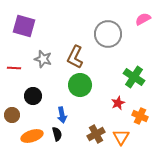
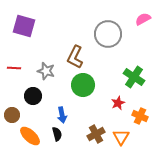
gray star: moved 3 px right, 12 px down
green circle: moved 3 px right
orange ellipse: moved 2 px left; rotated 60 degrees clockwise
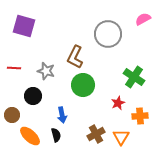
orange cross: rotated 28 degrees counterclockwise
black semicircle: moved 1 px left, 1 px down
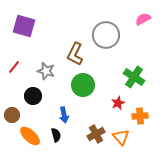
gray circle: moved 2 px left, 1 px down
brown L-shape: moved 3 px up
red line: moved 1 px up; rotated 56 degrees counterclockwise
blue arrow: moved 2 px right
orange triangle: rotated 12 degrees counterclockwise
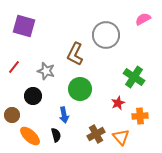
green circle: moved 3 px left, 4 px down
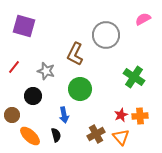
red star: moved 3 px right, 12 px down
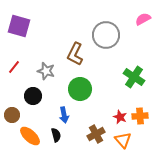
purple square: moved 5 px left
red star: moved 1 px left, 2 px down; rotated 24 degrees counterclockwise
orange triangle: moved 2 px right, 3 px down
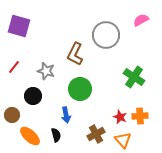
pink semicircle: moved 2 px left, 1 px down
blue arrow: moved 2 px right
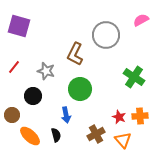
red star: moved 1 px left
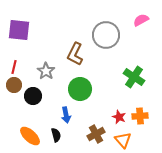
purple square: moved 4 px down; rotated 10 degrees counterclockwise
red line: rotated 24 degrees counterclockwise
gray star: rotated 18 degrees clockwise
brown circle: moved 2 px right, 30 px up
